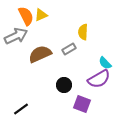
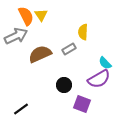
yellow triangle: rotated 40 degrees counterclockwise
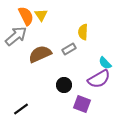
gray arrow: rotated 15 degrees counterclockwise
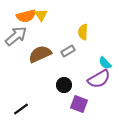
orange semicircle: rotated 102 degrees clockwise
gray rectangle: moved 1 px left, 2 px down
purple square: moved 3 px left
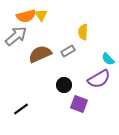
cyan semicircle: moved 3 px right, 4 px up
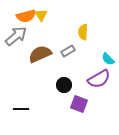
black line: rotated 35 degrees clockwise
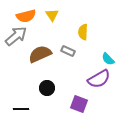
yellow triangle: moved 11 px right
gray rectangle: rotated 56 degrees clockwise
black circle: moved 17 px left, 3 px down
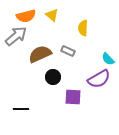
yellow triangle: rotated 16 degrees counterclockwise
yellow semicircle: moved 4 px up
black circle: moved 6 px right, 11 px up
purple square: moved 6 px left, 7 px up; rotated 18 degrees counterclockwise
